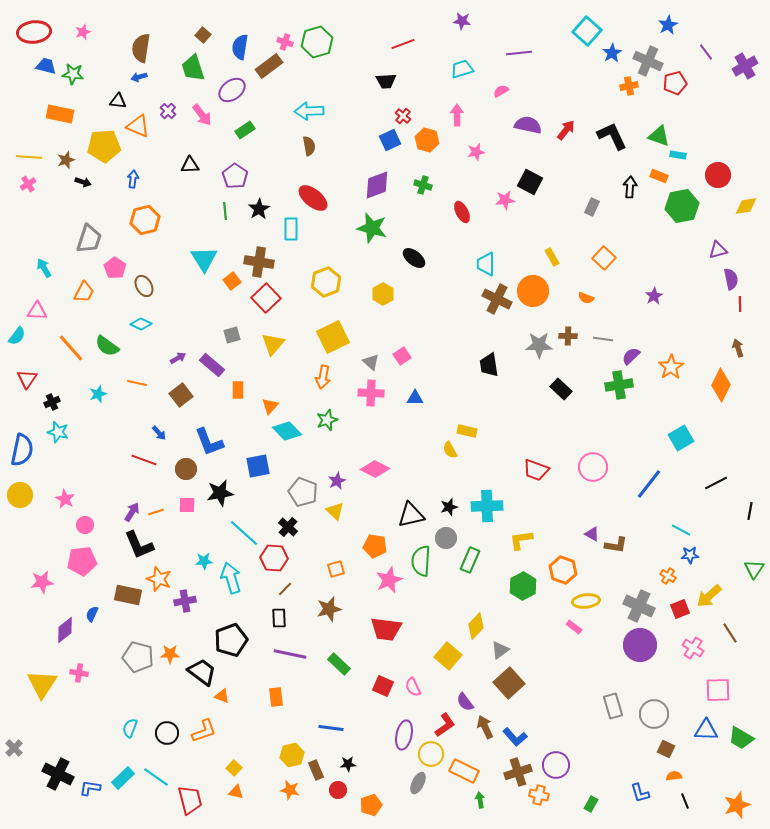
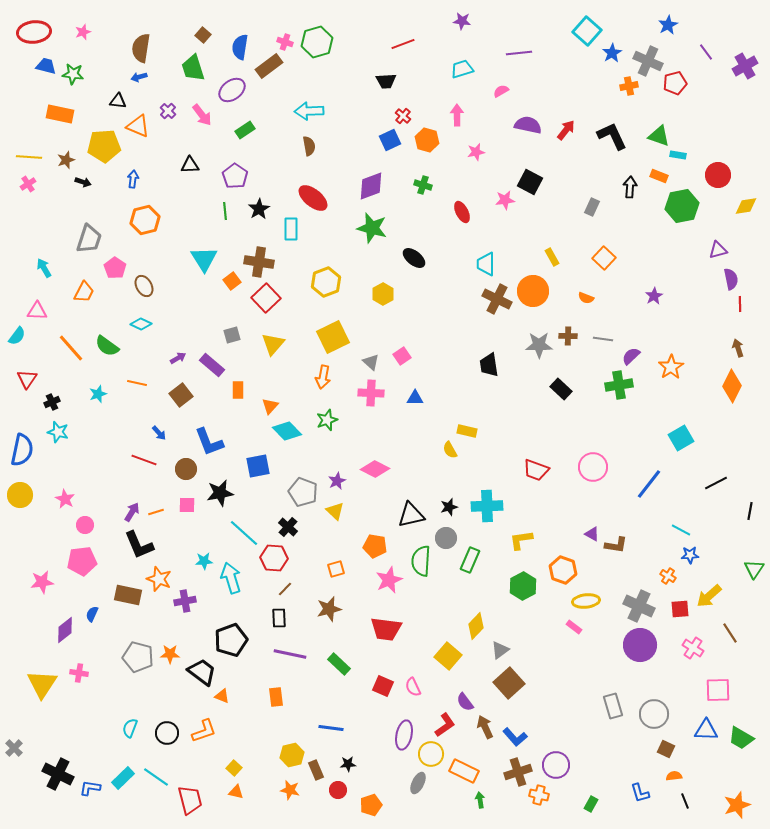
purple diamond at (377, 185): moved 6 px left, 1 px down
orange diamond at (721, 385): moved 11 px right, 1 px down
red square at (680, 609): rotated 18 degrees clockwise
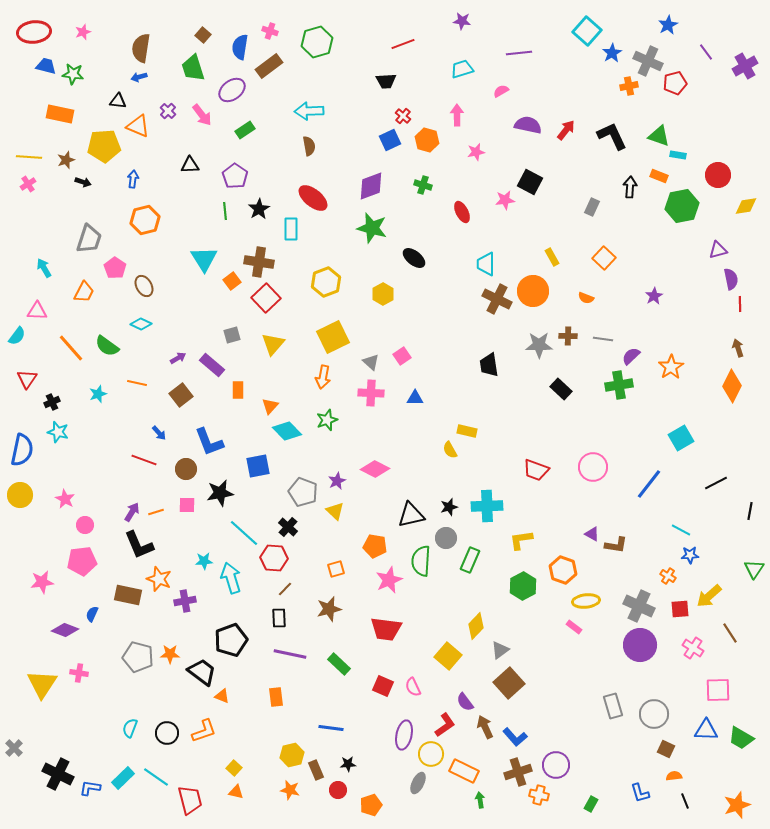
pink cross at (285, 42): moved 15 px left, 11 px up
purple diamond at (65, 630): rotated 60 degrees clockwise
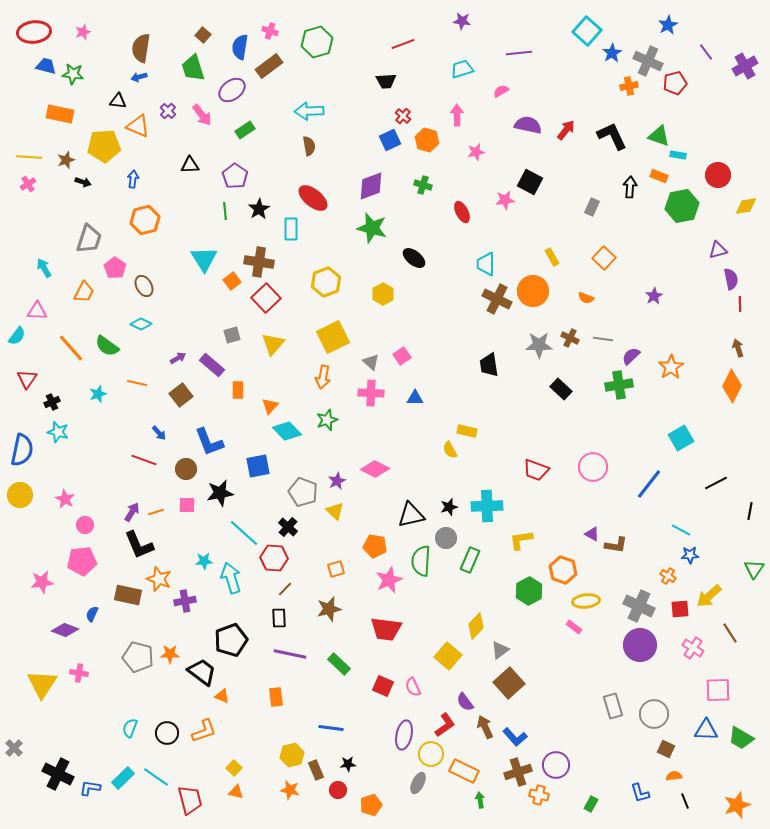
brown cross at (568, 336): moved 2 px right, 2 px down; rotated 24 degrees clockwise
green hexagon at (523, 586): moved 6 px right, 5 px down
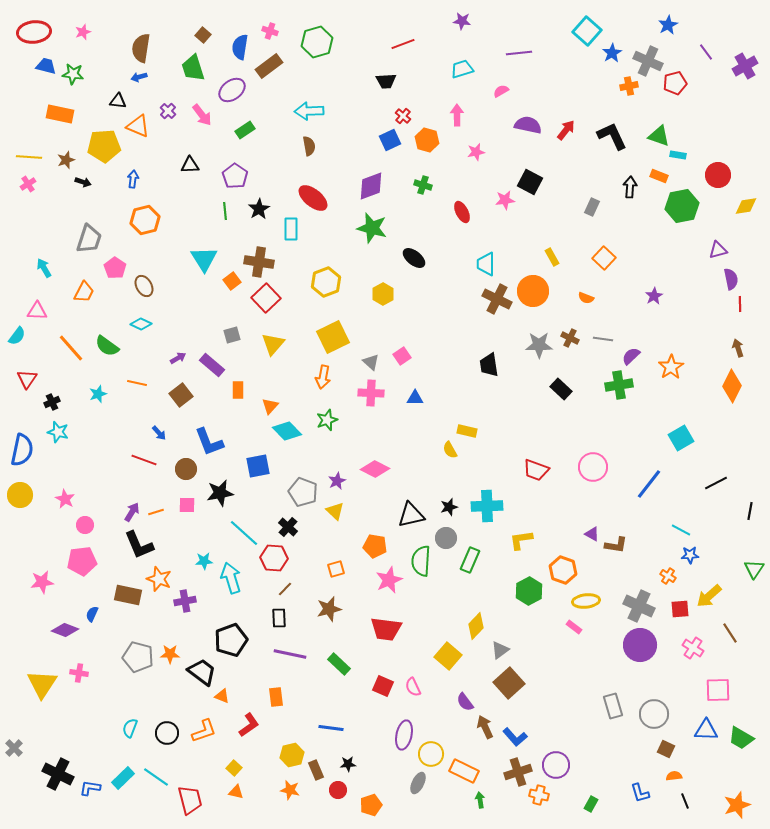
red L-shape at (445, 725): moved 196 px left
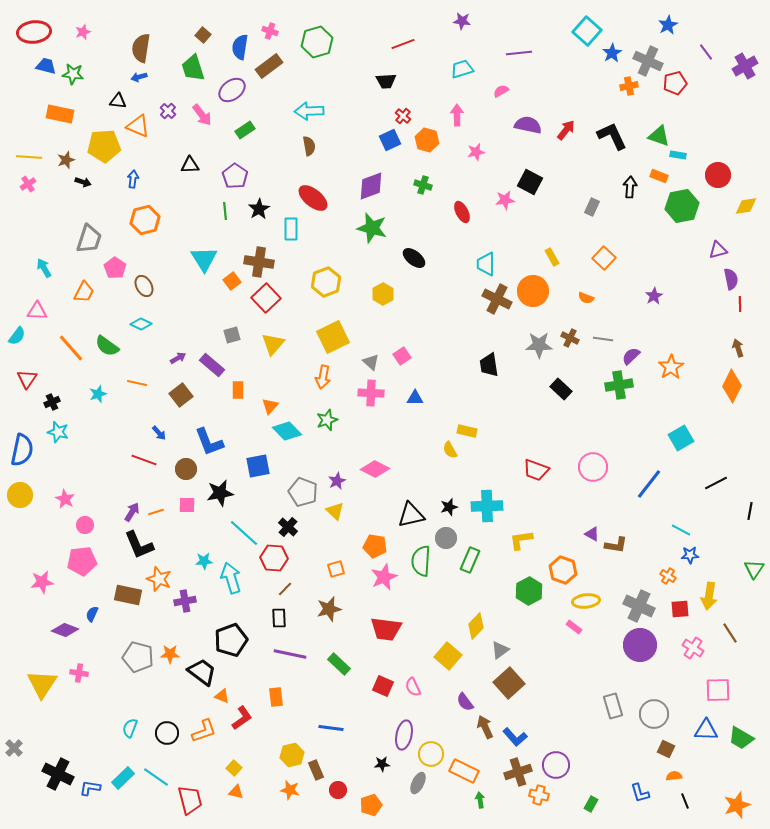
pink star at (389, 580): moved 5 px left, 3 px up
yellow arrow at (709, 596): rotated 40 degrees counterclockwise
red L-shape at (249, 725): moved 7 px left, 7 px up
black star at (348, 764): moved 34 px right
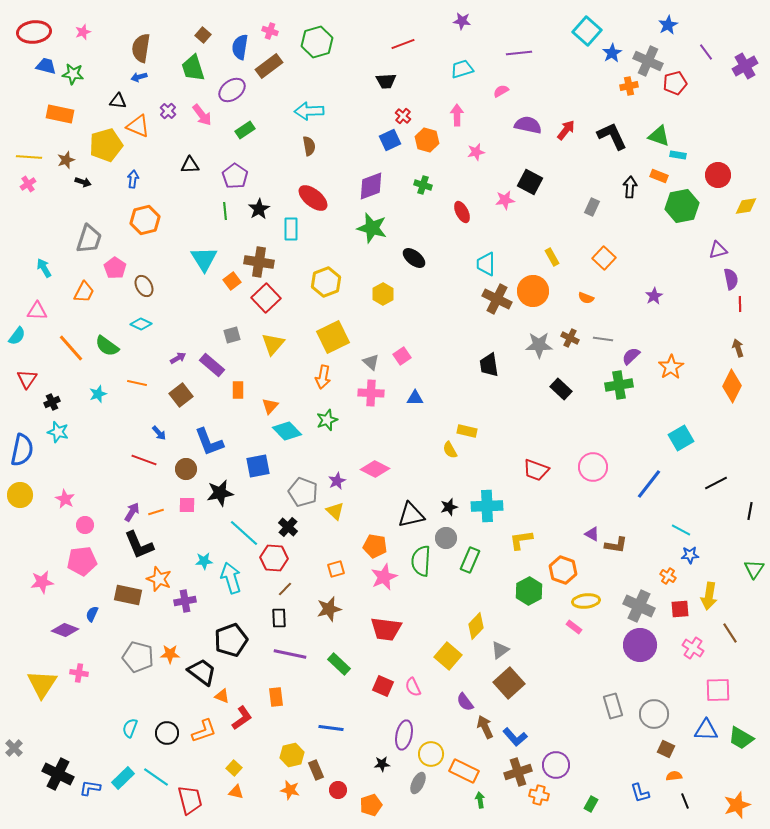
yellow pentagon at (104, 146): moved 2 px right, 1 px up; rotated 12 degrees counterclockwise
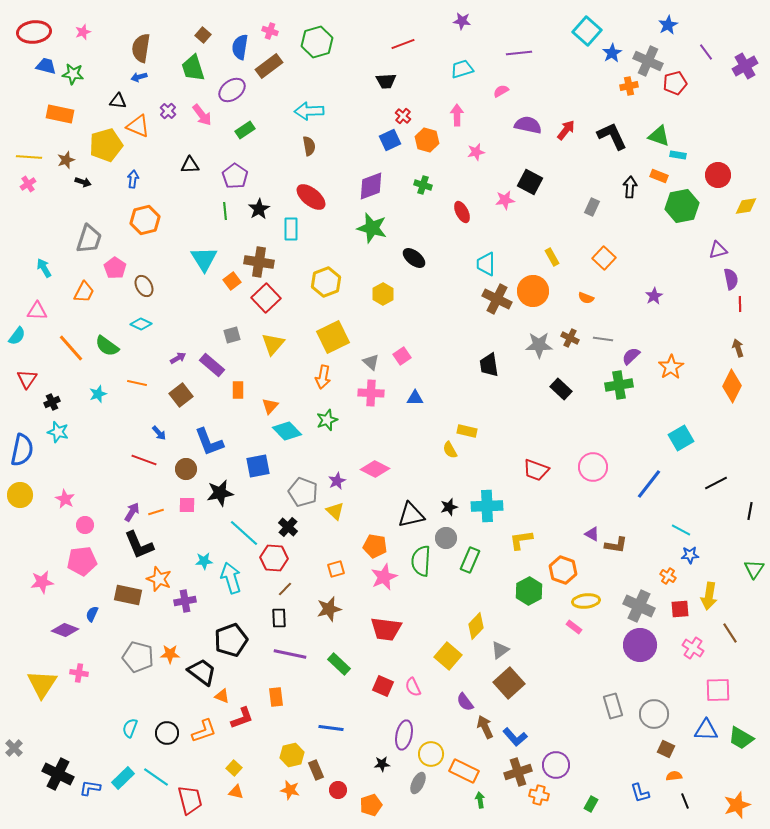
red ellipse at (313, 198): moved 2 px left, 1 px up
red L-shape at (242, 718): rotated 15 degrees clockwise
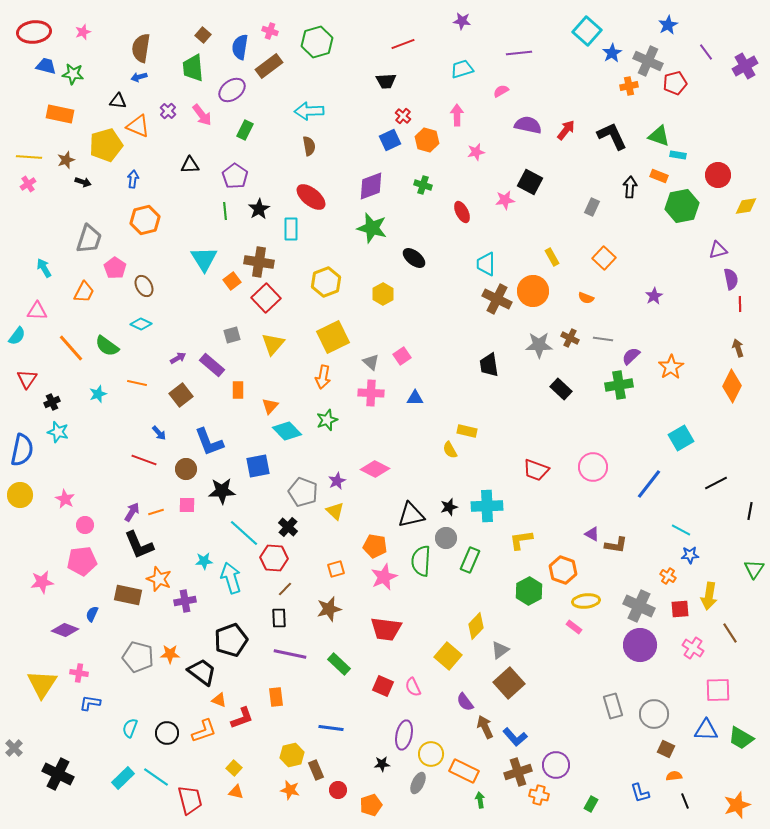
green trapezoid at (193, 68): rotated 12 degrees clockwise
green rectangle at (245, 130): rotated 30 degrees counterclockwise
black star at (220, 493): moved 2 px right, 2 px up; rotated 8 degrees clockwise
orange triangle at (222, 696): moved 3 px left, 4 px down
blue L-shape at (90, 788): moved 85 px up
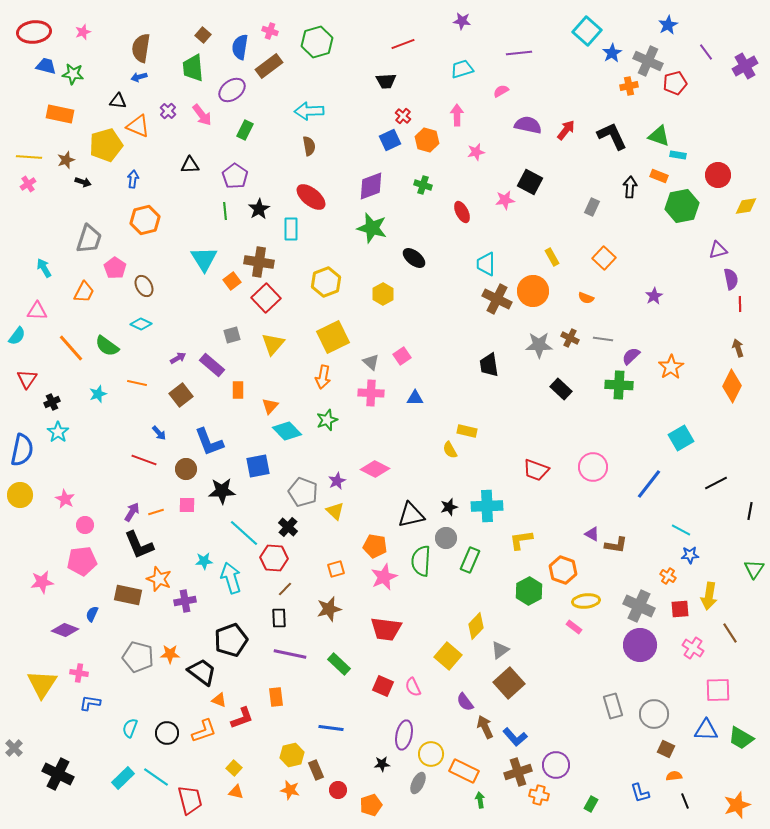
green cross at (619, 385): rotated 12 degrees clockwise
cyan star at (58, 432): rotated 20 degrees clockwise
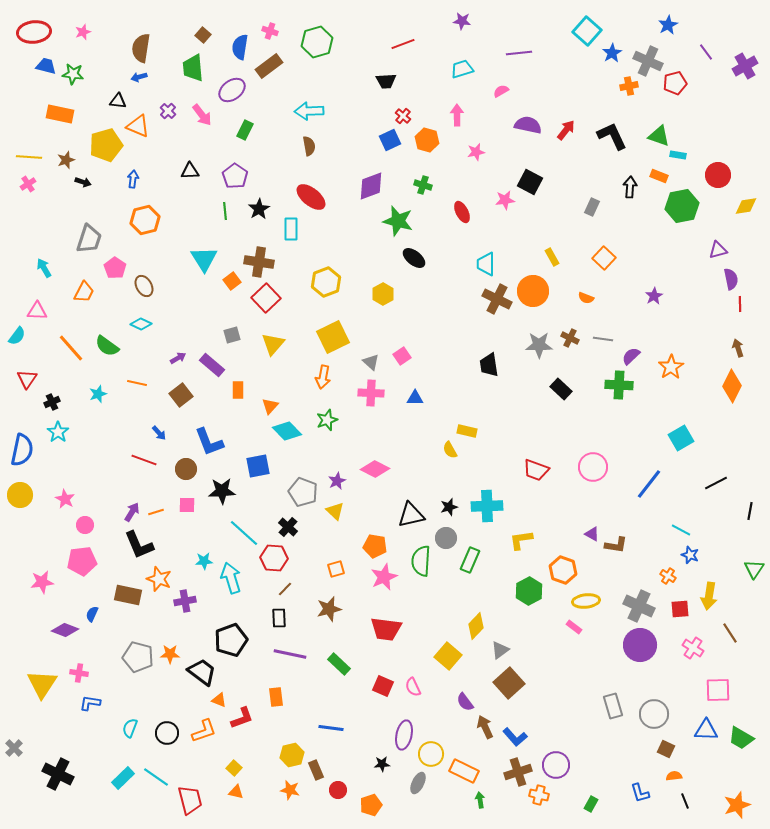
black triangle at (190, 165): moved 6 px down
green star at (372, 228): moved 26 px right, 7 px up
blue star at (690, 555): rotated 24 degrees clockwise
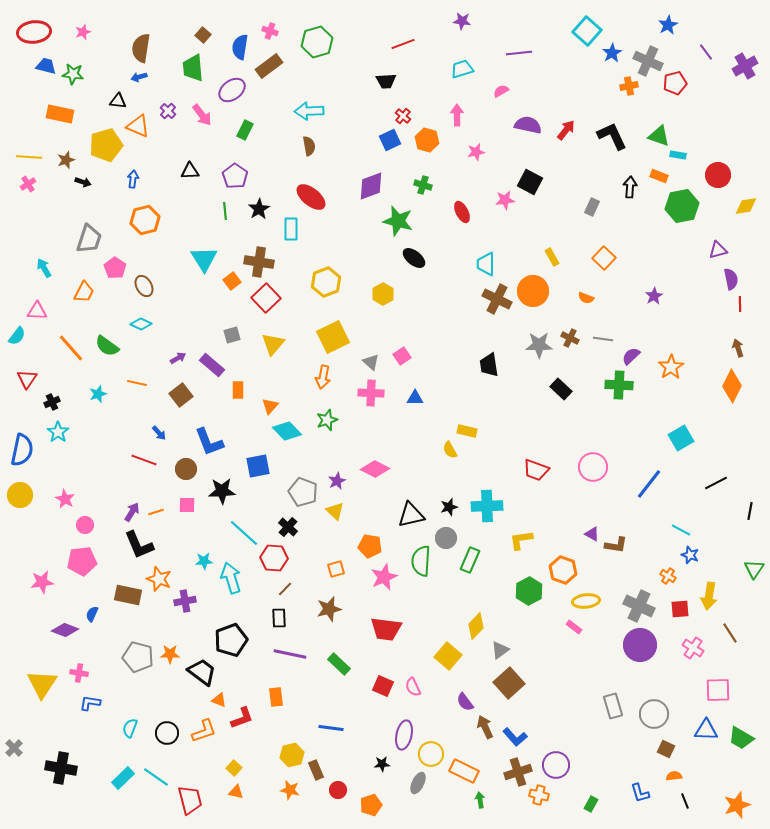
orange pentagon at (375, 546): moved 5 px left
black cross at (58, 774): moved 3 px right, 6 px up; rotated 16 degrees counterclockwise
